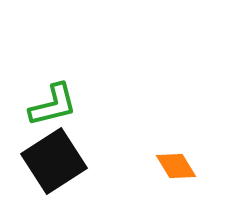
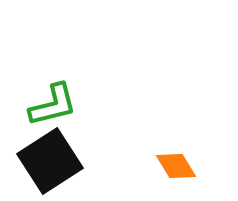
black square: moved 4 px left
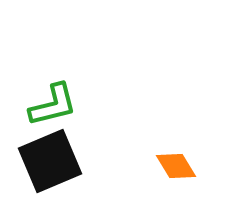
black square: rotated 10 degrees clockwise
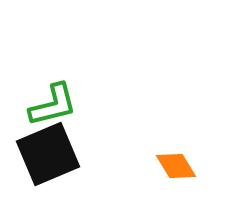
black square: moved 2 px left, 7 px up
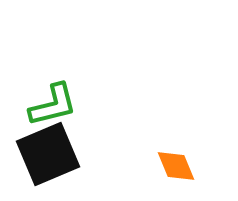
orange diamond: rotated 9 degrees clockwise
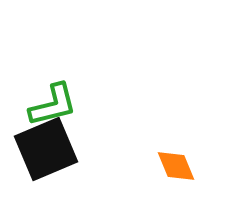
black square: moved 2 px left, 5 px up
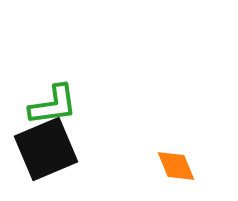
green L-shape: rotated 6 degrees clockwise
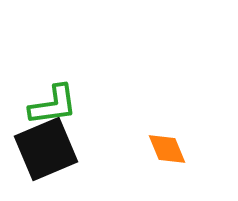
orange diamond: moved 9 px left, 17 px up
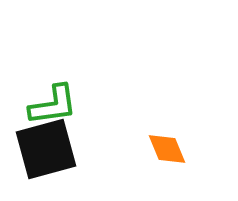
black square: rotated 8 degrees clockwise
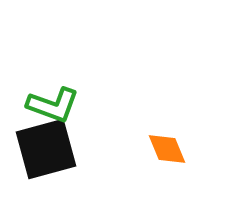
green L-shape: rotated 28 degrees clockwise
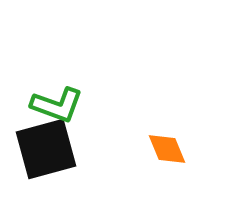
green L-shape: moved 4 px right
